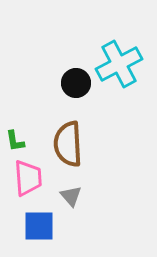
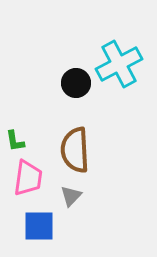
brown semicircle: moved 7 px right, 6 px down
pink trapezoid: rotated 12 degrees clockwise
gray triangle: rotated 25 degrees clockwise
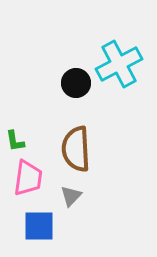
brown semicircle: moved 1 px right, 1 px up
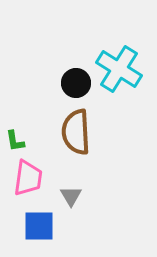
cyan cross: moved 5 px down; rotated 30 degrees counterclockwise
brown semicircle: moved 17 px up
gray triangle: rotated 15 degrees counterclockwise
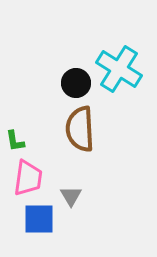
brown semicircle: moved 4 px right, 3 px up
blue square: moved 7 px up
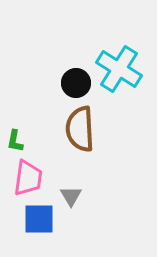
green L-shape: rotated 20 degrees clockwise
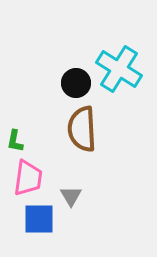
brown semicircle: moved 2 px right
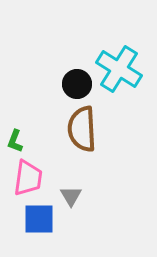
black circle: moved 1 px right, 1 px down
green L-shape: rotated 10 degrees clockwise
